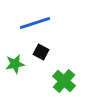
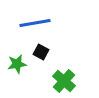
blue line: rotated 8 degrees clockwise
green star: moved 2 px right
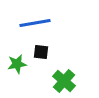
black square: rotated 21 degrees counterclockwise
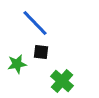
blue line: rotated 56 degrees clockwise
green cross: moved 2 px left
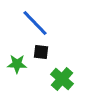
green star: rotated 12 degrees clockwise
green cross: moved 2 px up
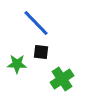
blue line: moved 1 px right
green cross: rotated 15 degrees clockwise
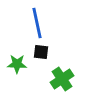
blue line: moved 1 px right; rotated 32 degrees clockwise
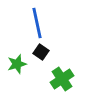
black square: rotated 28 degrees clockwise
green star: rotated 18 degrees counterclockwise
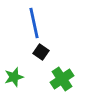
blue line: moved 3 px left
green star: moved 3 px left, 13 px down
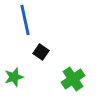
blue line: moved 9 px left, 3 px up
green cross: moved 11 px right
